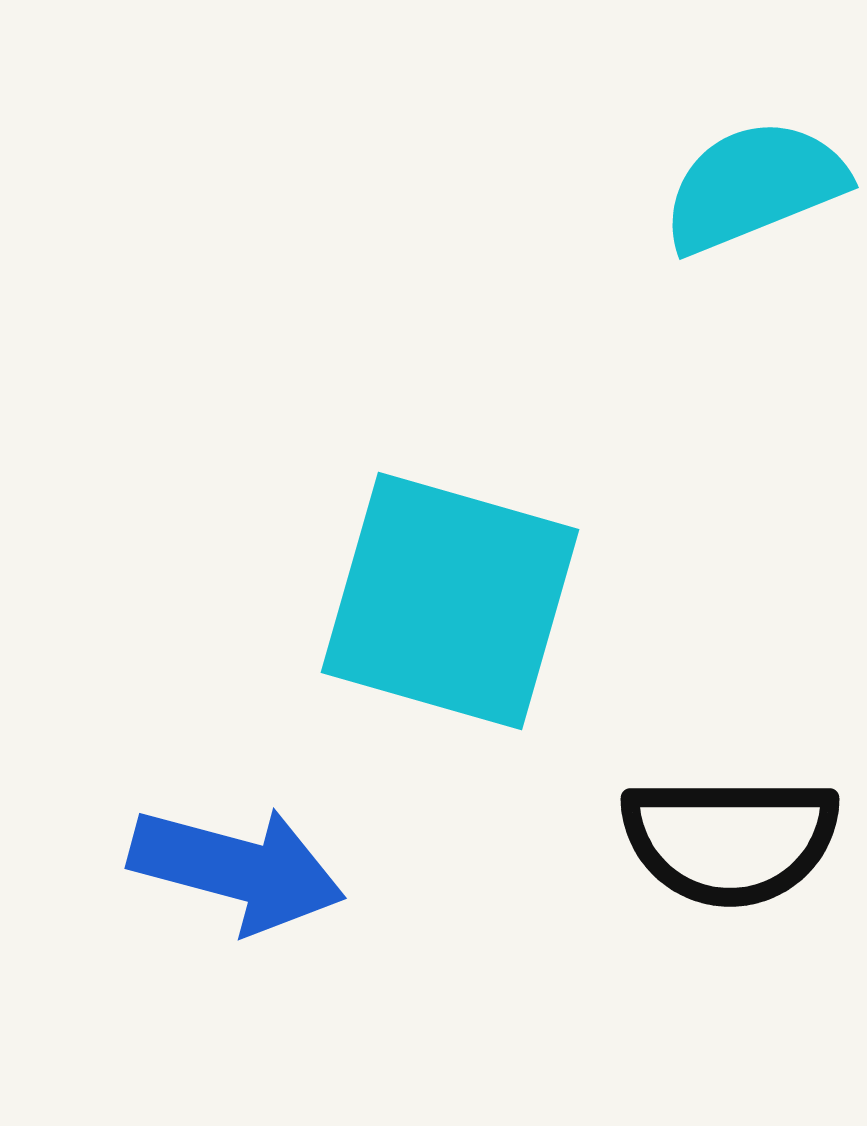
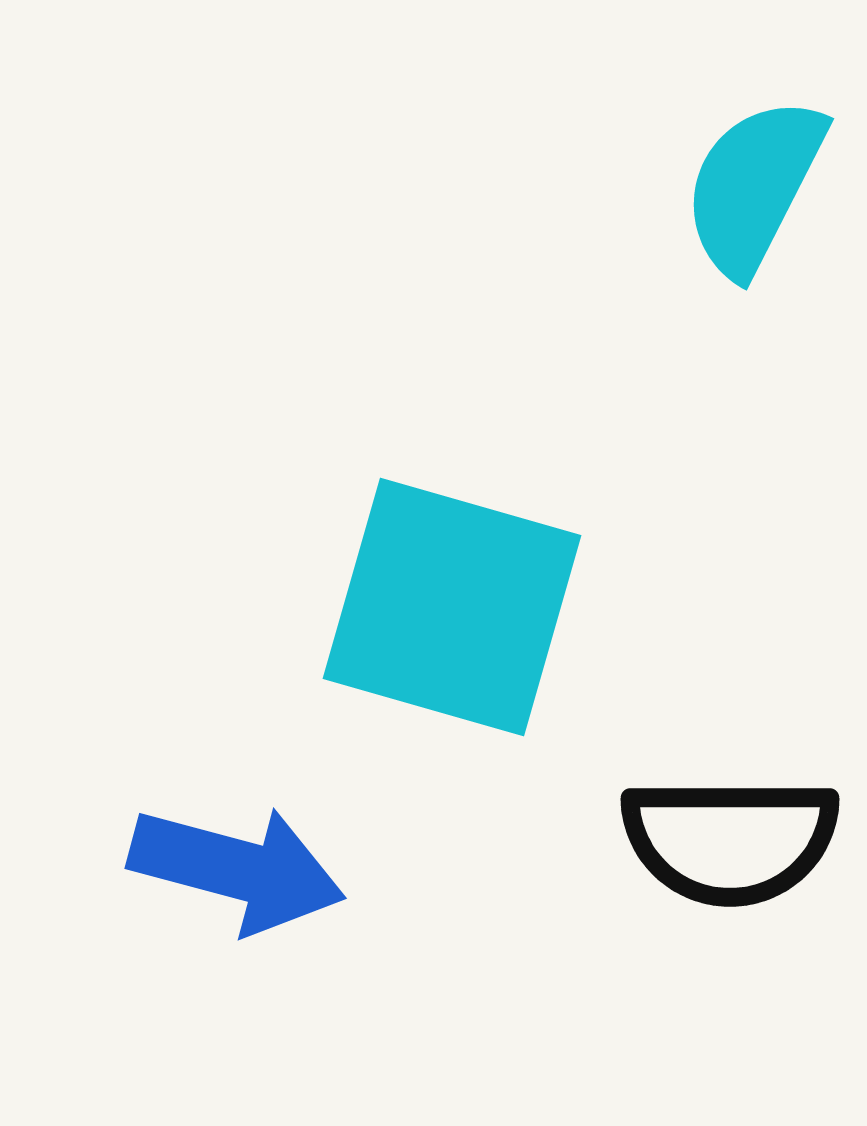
cyan semicircle: rotated 41 degrees counterclockwise
cyan square: moved 2 px right, 6 px down
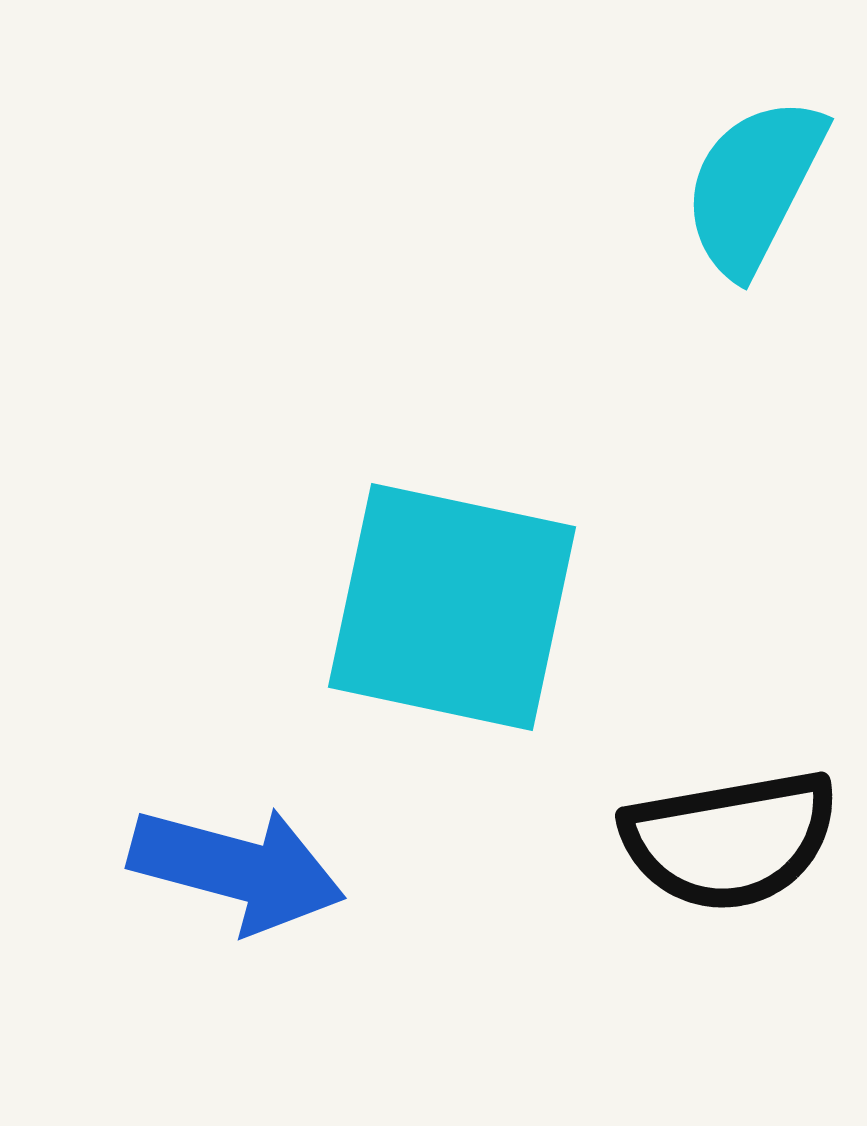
cyan square: rotated 4 degrees counterclockwise
black semicircle: rotated 10 degrees counterclockwise
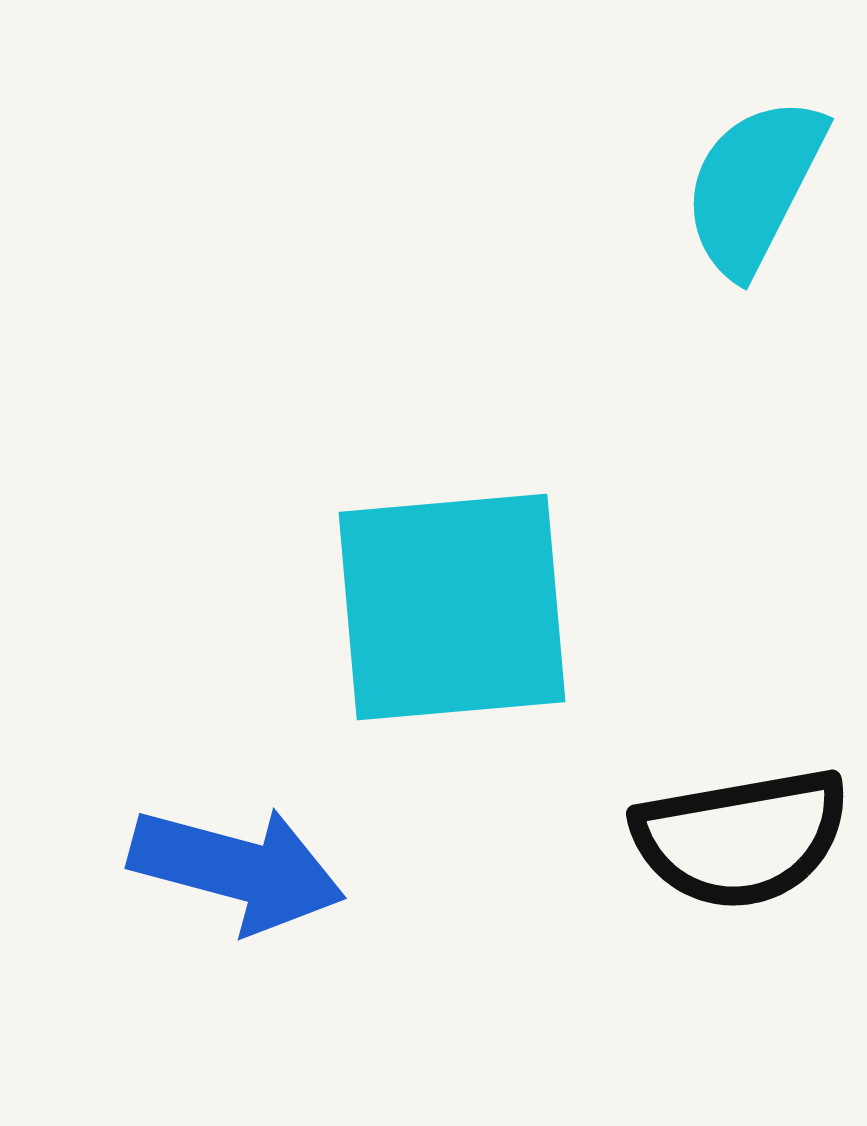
cyan square: rotated 17 degrees counterclockwise
black semicircle: moved 11 px right, 2 px up
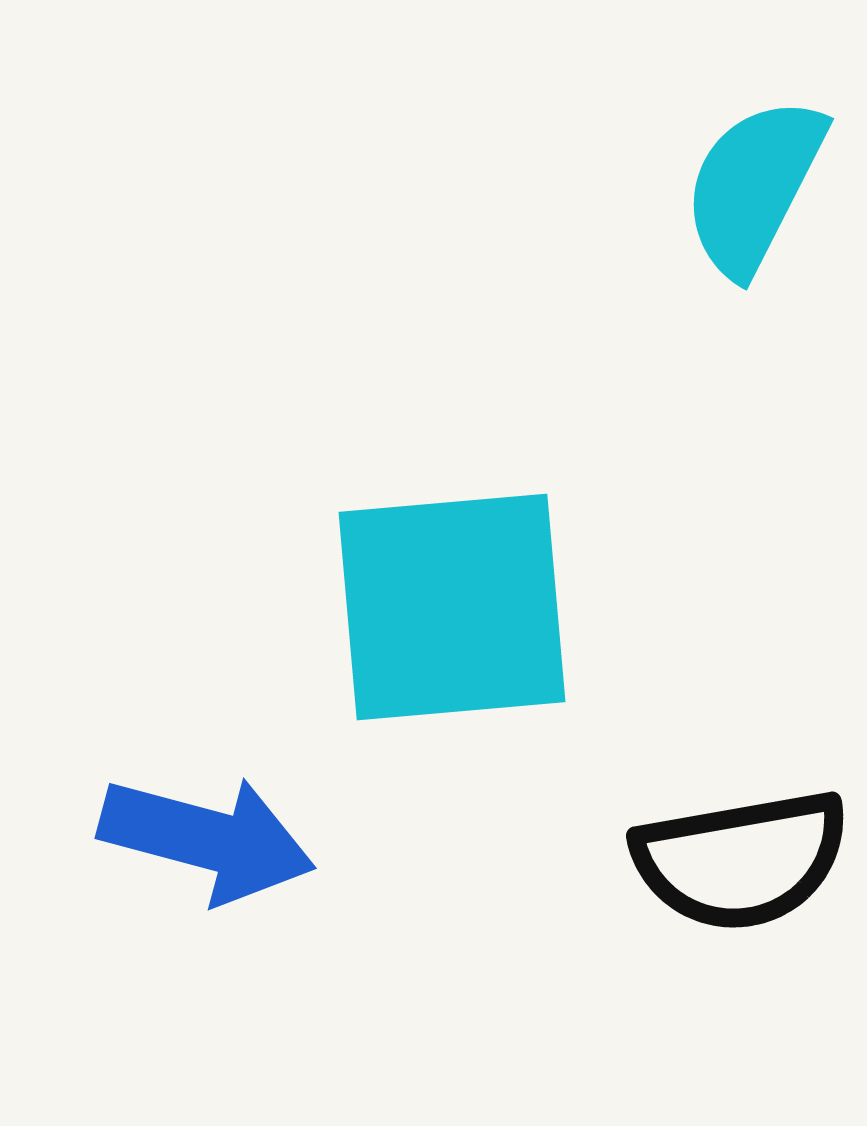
black semicircle: moved 22 px down
blue arrow: moved 30 px left, 30 px up
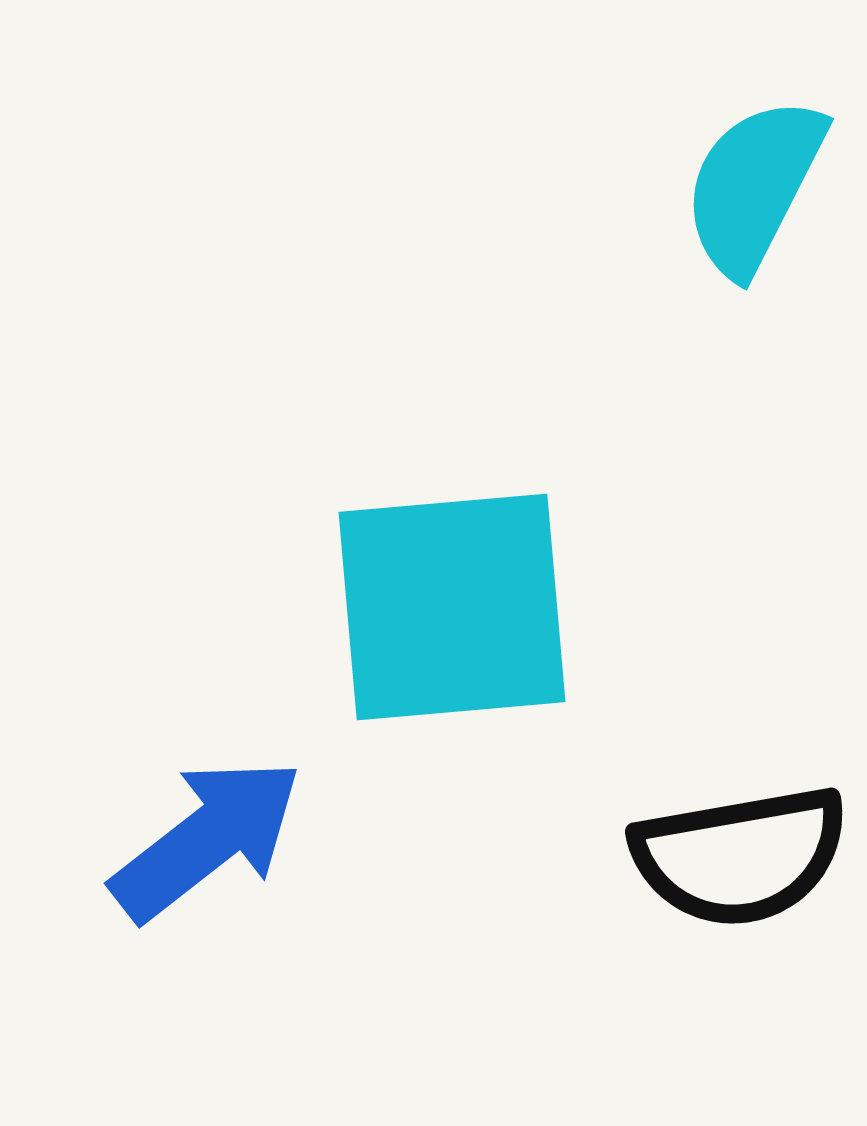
blue arrow: rotated 53 degrees counterclockwise
black semicircle: moved 1 px left, 4 px up
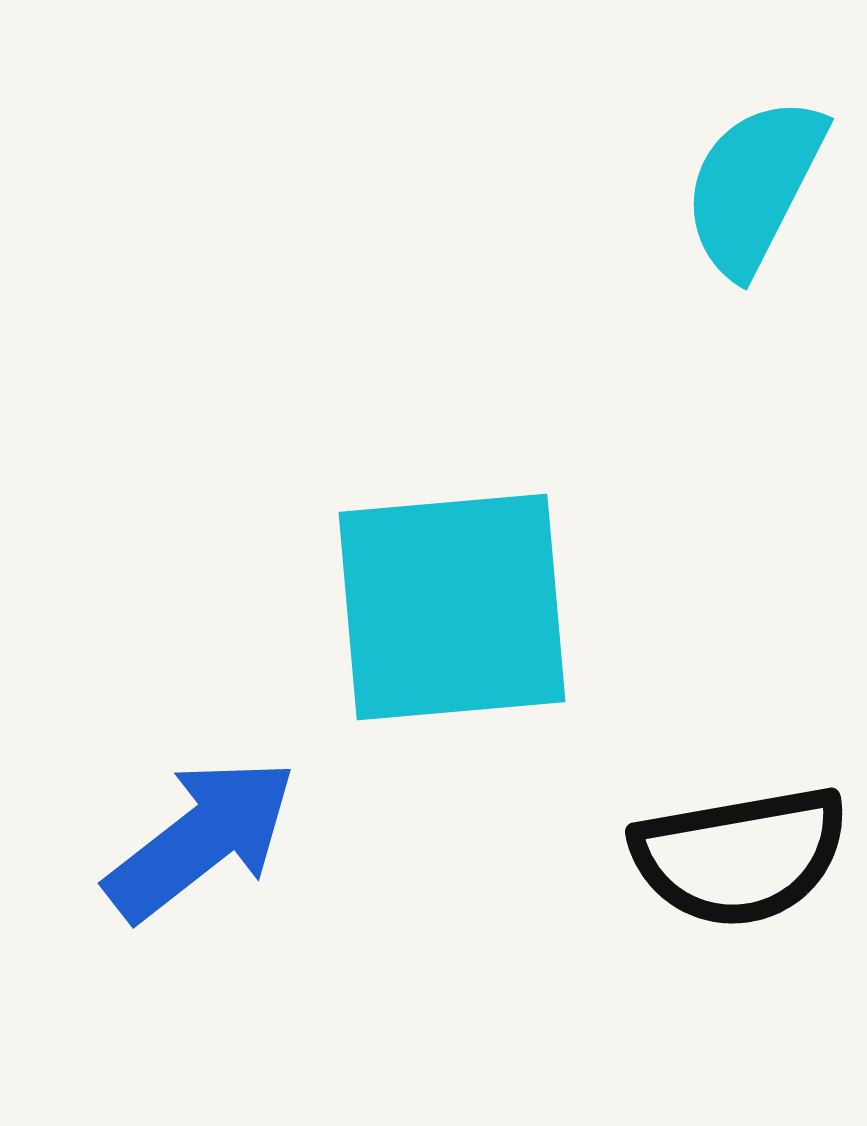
blue arrow: moved 6 px left
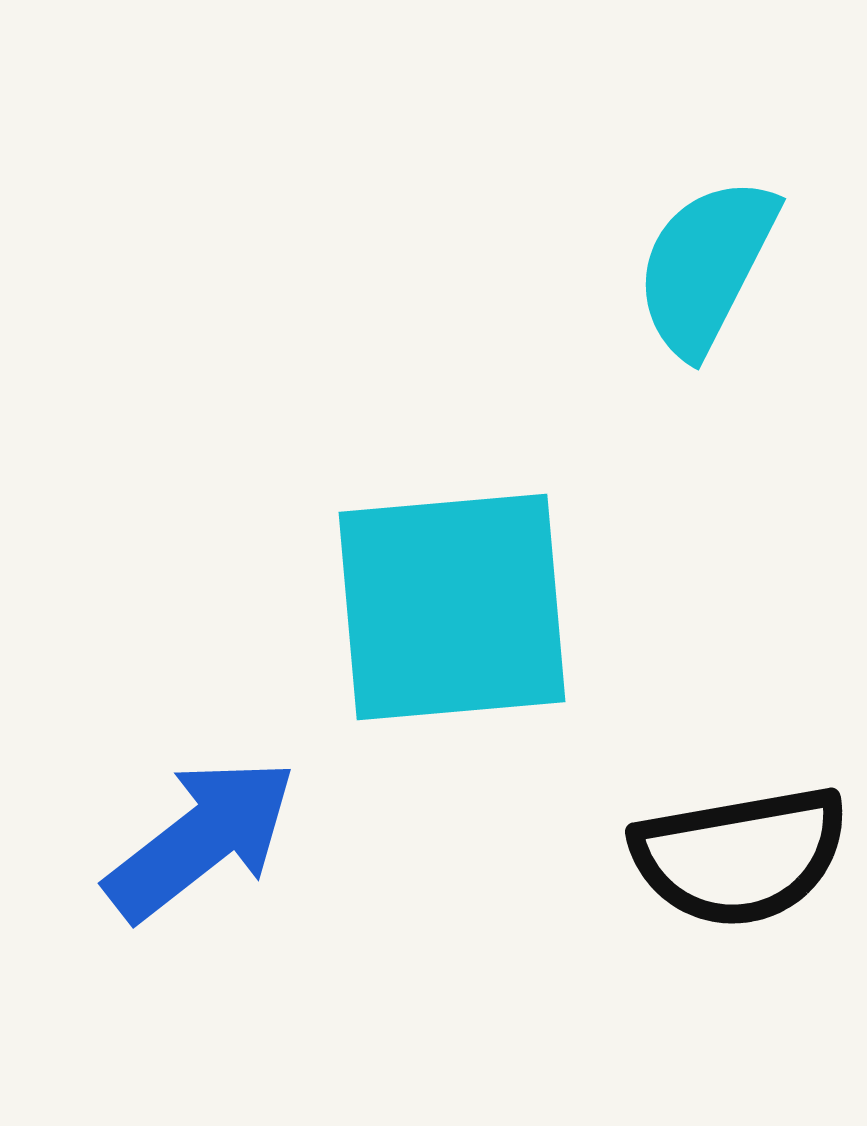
cyan semicircle: moved 48 px left, 80 px down
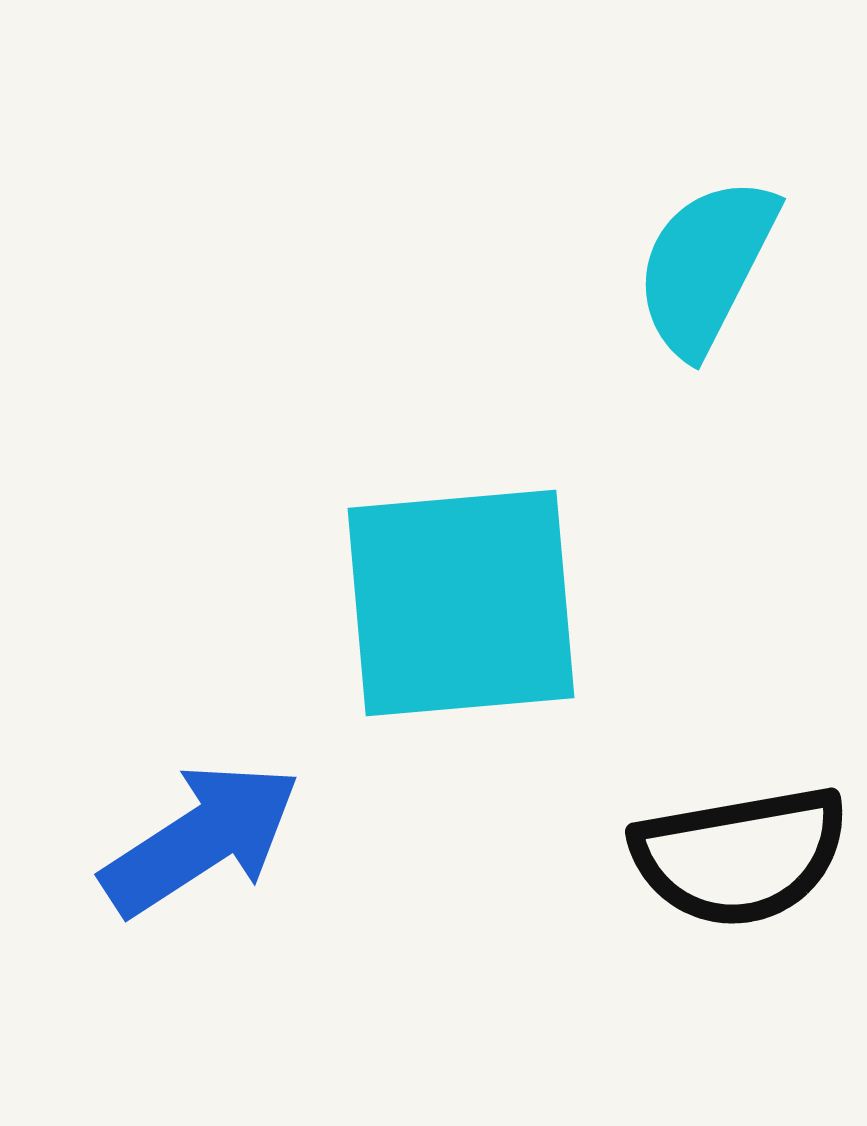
cyan square: moved 9 px right, 4 px up
blue arrow: rotated 5 degrees clockwise
